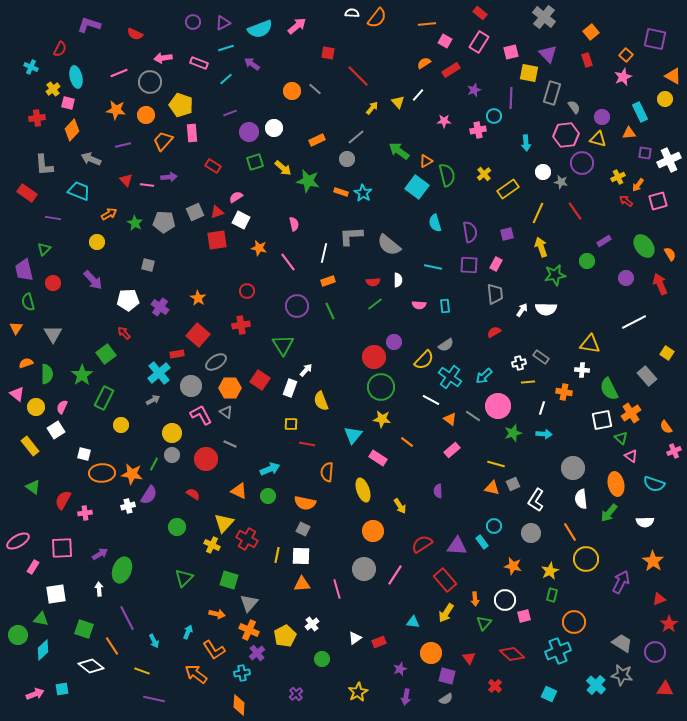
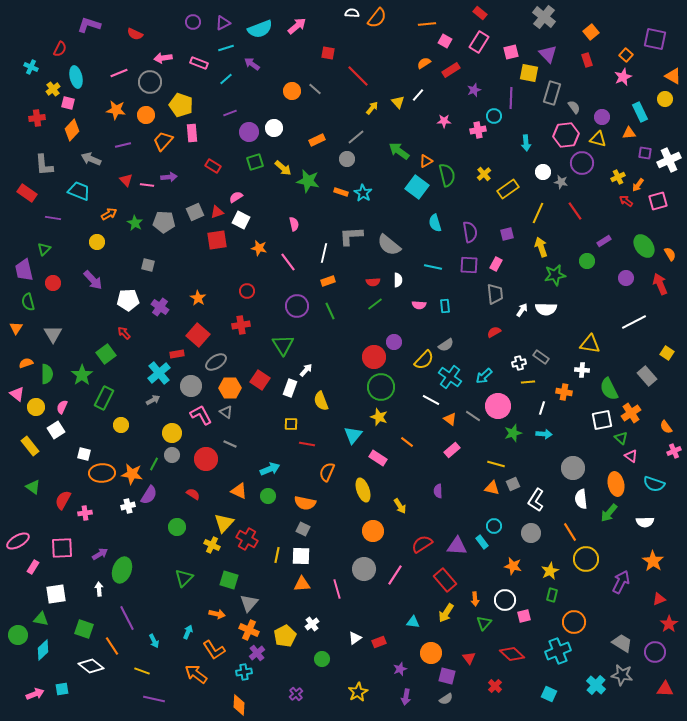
yellow star at (382, 419): moved 3 px left, 2 px up; rotated 12 degrees clockwise
orange semicircle at (327, 472): rotated 18 degrees clockwise
cyan cross at (242, 673): moved 2 px right, 1 px up
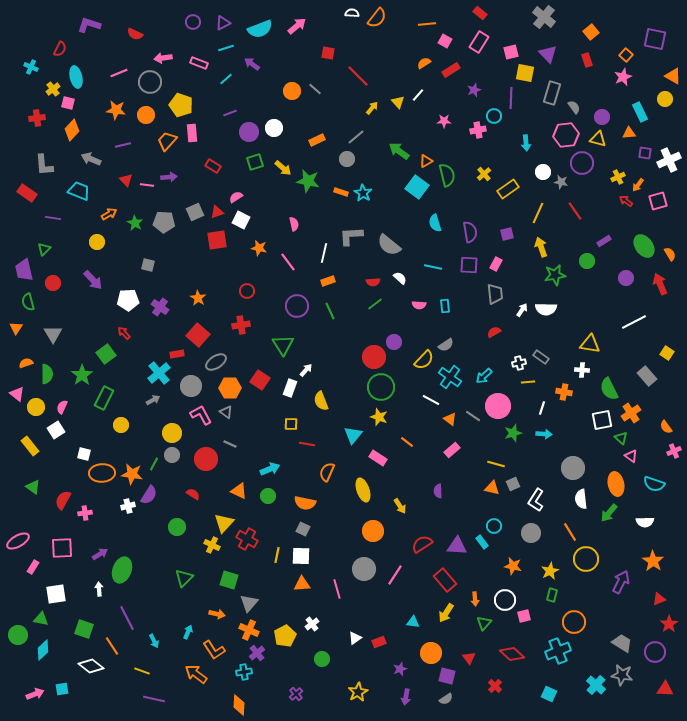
yellow square at (529, 73): moved 4 px left
orange trapezoid at (163, 141): moved 4 px right
white semicircle at (398, 280): moved 2 px right, 2 px up; rotated 48 degrees counterclockwise
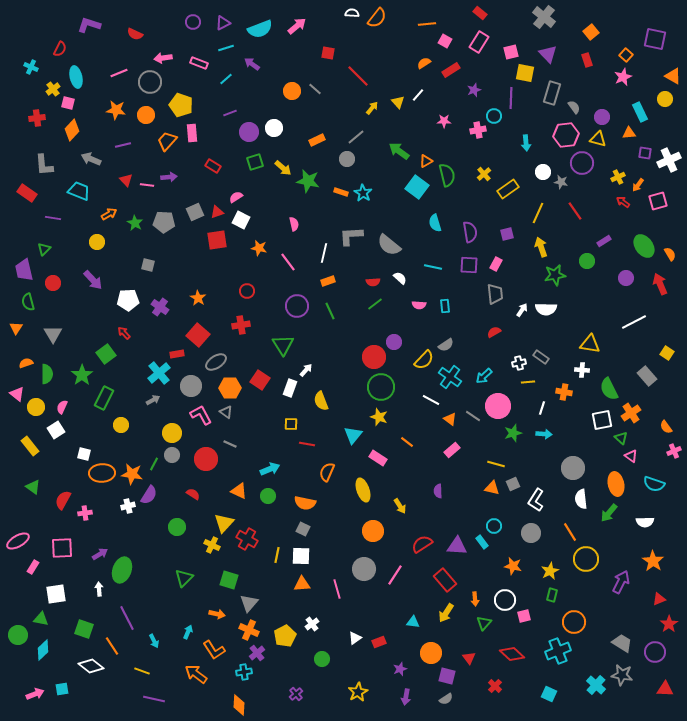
red arrow at (626, 201): moved 3 px left, 1 px down
